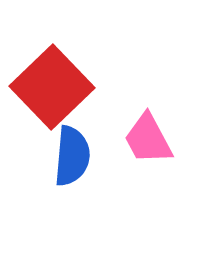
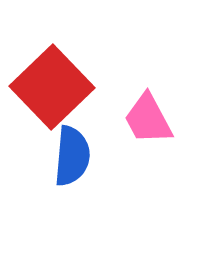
pink trapezoid: moved 20 px up
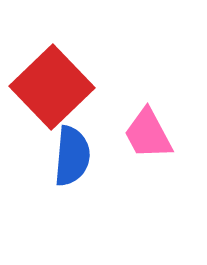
pink trapezoid: moved 15 px down
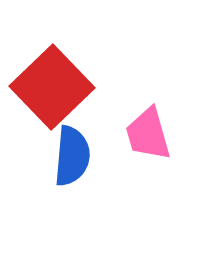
pink trapezoid: rotated 12 degrees clockwise
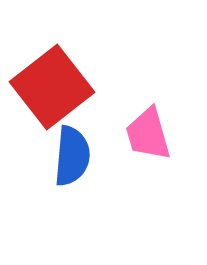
red square: rotated 6 degrees clockwise
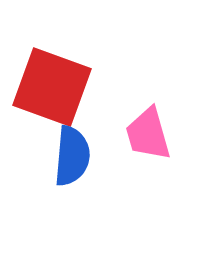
red square: rotated 32 degrees counterclockwise
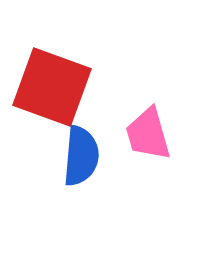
blue semicircle: moved 9 px right
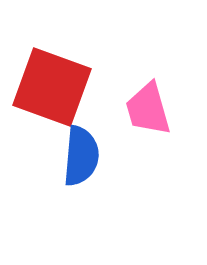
pink trapezoid: moved 25 px up
